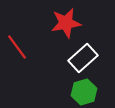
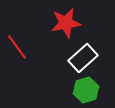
green hexagon: moved 2 px right, 2 px up
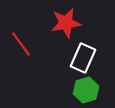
red line: moved 4 px right, 3 px up
white rectangle: rotated 24 degrees counterclockwise
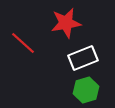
red line: moved 2 px right, 1 px up; rotated 12 degrees counterclockwise
white rectangle: rotated 44 degrees clockwise
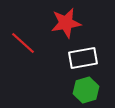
white rectangle: rotated 12 degrees clockwise
